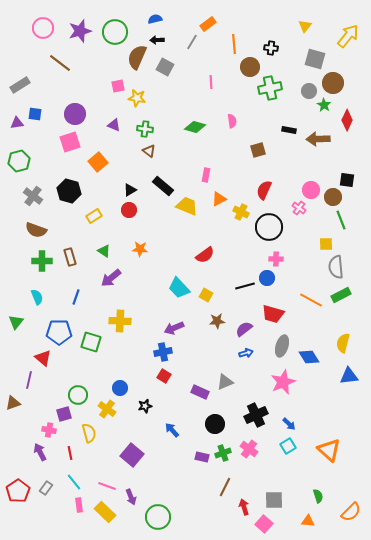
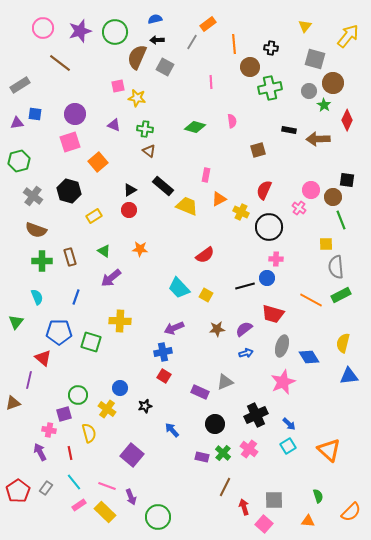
brown star at (217, 321): moved 8 px down
green cross at (223, 453): rotated 28 degrees counterclockwise
pink rectangle at (79, 505): rotated 64 degrees clockwise
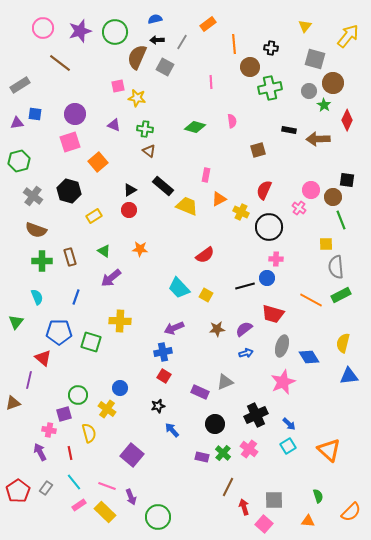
gray line at (192, 42): moved 10 px left
black star at (145, 406): moved 13 px right
brown line at (225, 487): moved 3 px right
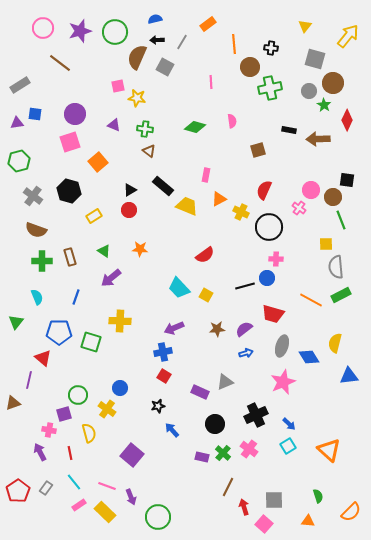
yellow semicircle at (343, 343): moved 8 px left
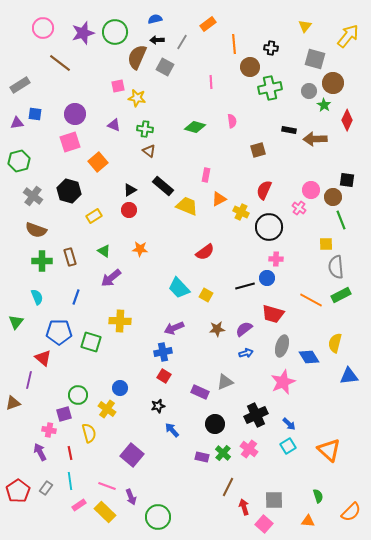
purple star at (80, 31): moved 3 px right, 2 px down
brown arrow at (318, 139): moved 3 px left
red semicircle at (205, 255): moved 3 px up
cyan line at (74, 482): moved 4 px left, 1 px up; rotated 30 degrees clockwise
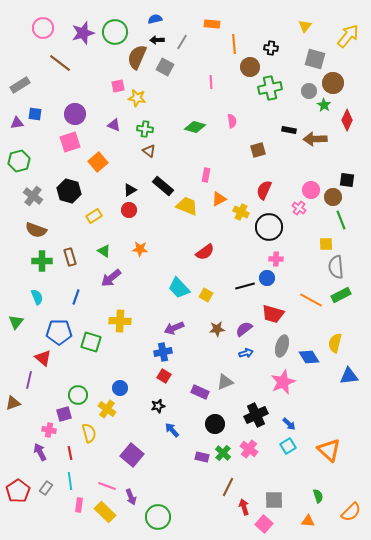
orange rectangle at (208, 24): moved 4 px right; rotated 42 degrees clockwise
pink rectangle at (79, 505): rotated 48 degrees counterclockwise
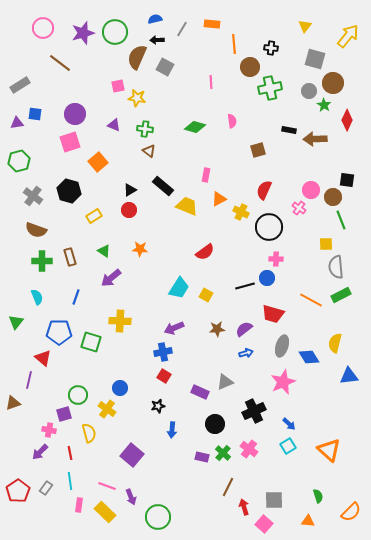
gray line at (182, 42): moved 13 px up
cyan trapezoid at (179, 288): rotated 105 degrees counterclockwise
black cross at (256, 415): moved 2 px left, 4 px up
blue arrow at (172, 430): rotated 133 degrees counterclockwise
purple arrow at (40, 452): rotated 108 degrees counterclockwise
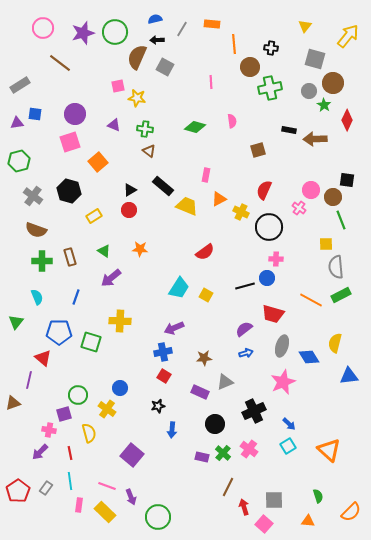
brown star at (217, 329): moved 13 px left, 29 px down
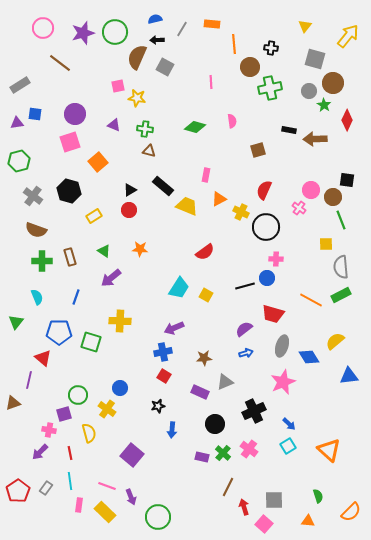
brown triangle at (149, 151): rotated 24 degrees counterclockwise
black circle at (269, 227): moved 3 px left
gray semicircle at (336, 267): moved 5 px right
yellow semicircle at (335, 343): moved 2 px up; rotated 36 degrees clockwise
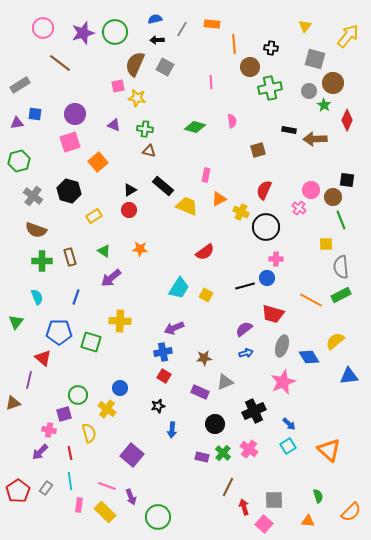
brown semicircle at (137, 57): moved 2 px left, 7 px down
